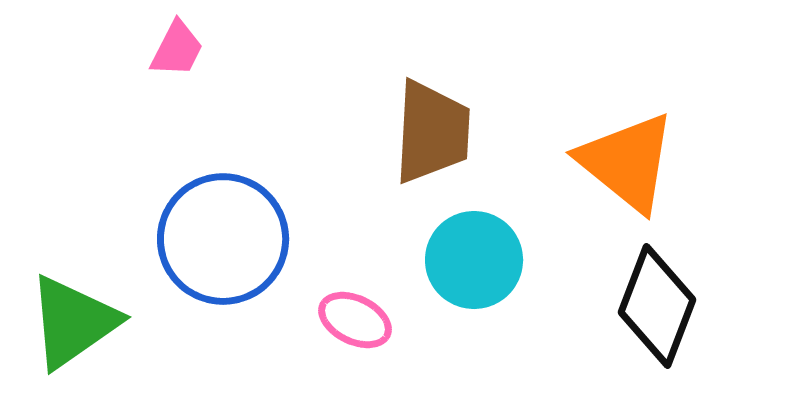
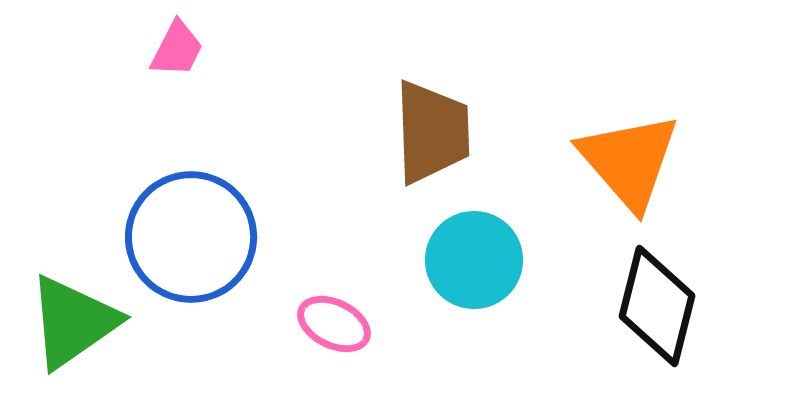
brown trapezoid: rotated 5 degrees counterclockwise
orange triangle: moved 2 px right, 1 px up; rotated 10 degrees clockwise
blue circle: moved 32 px left, 2 px up
black diamond: rotated 7 degrees counterclockwise
pink ellipse: moved 21 px left, 4 px down
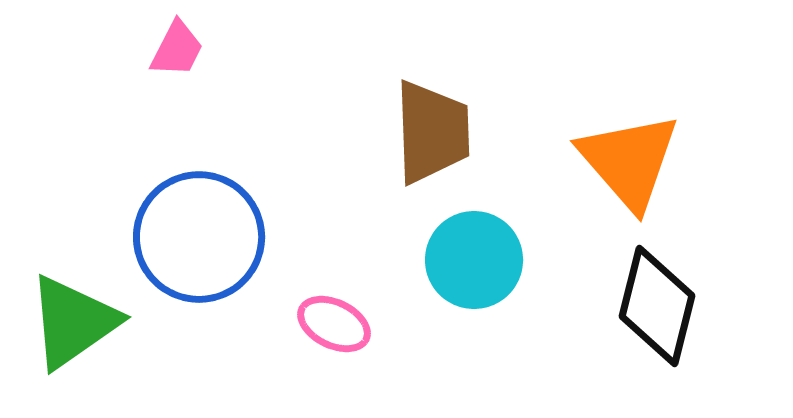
blue circle: moved 8 px right
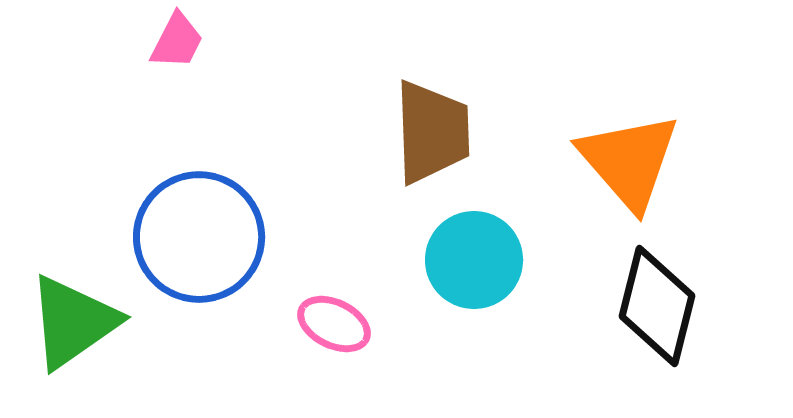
pink trapezoid: moved 8 px up
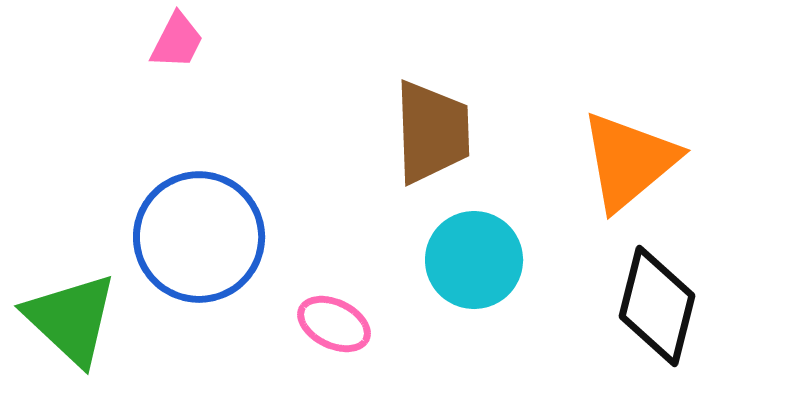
orange triangle: rotated 31 degrees clockwise
green triangle: moved 2 px left, 3 px up; rotated 42 degrees counterclockwise
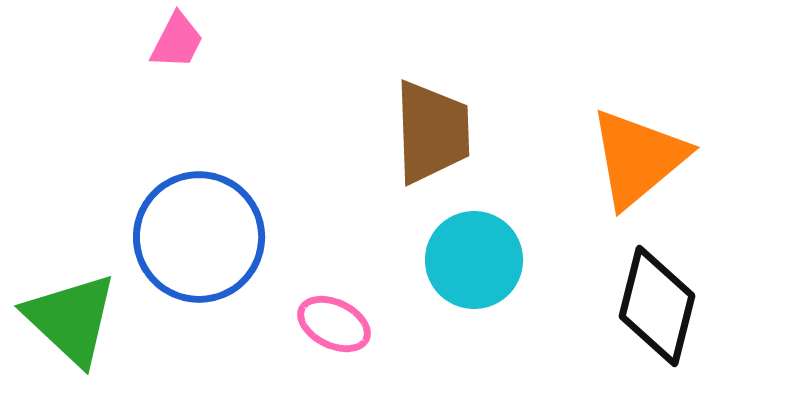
orange triangle: moved 9 px right, 3 px up
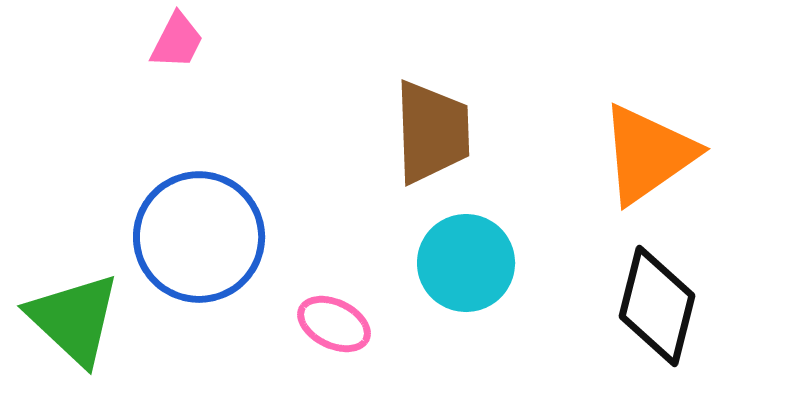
orange triangle: moved 10 px right, 4 px up; rotated 5 degrees clockwise
cyan circle: moved 8 px left, 3 px down
green triangle: moved 3 px right
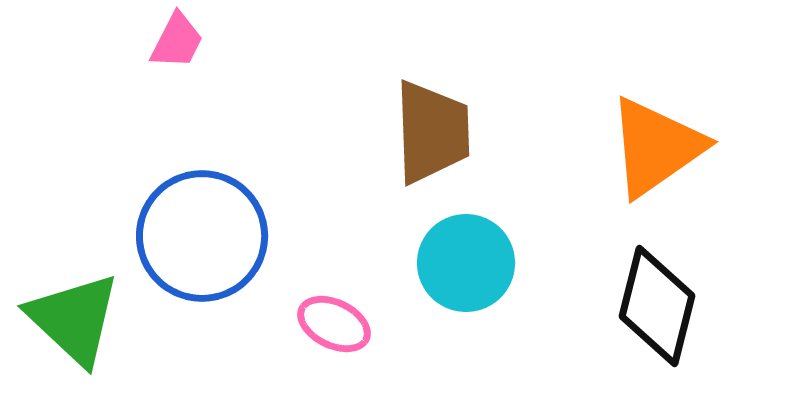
orange triangle: moved 8 px right, 7 px up
blue circle: moved 3 px right, 1 px up
